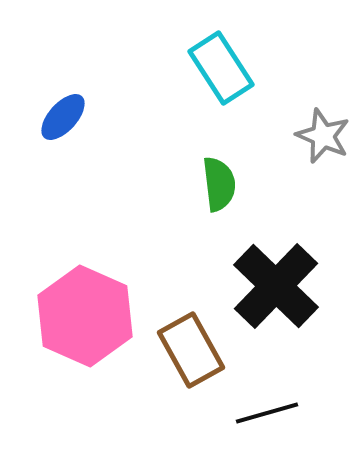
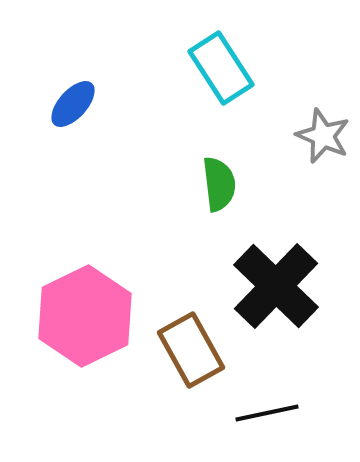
blue ellipse: moved 10 px right, 13 px up
pink hexagon: rotated 10 degrees clockwise
black line: rotated 4 degrees clockwise
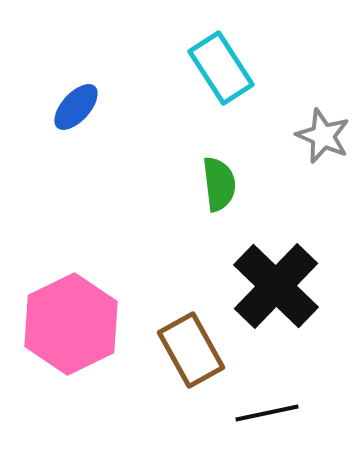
blue ellipse: moved 3 px right, 3 px down
pink hexagon: moved 14 px left, 8 px down
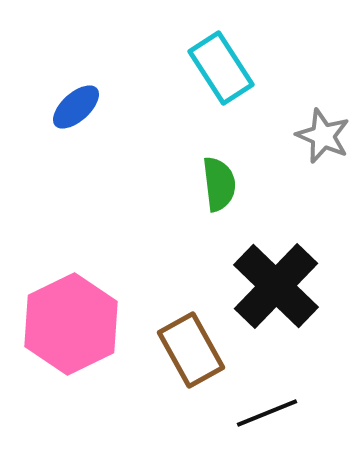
blue ellipse: rotated 6 degrees clockwise
black line: rotated 10 degrees counterclockwise
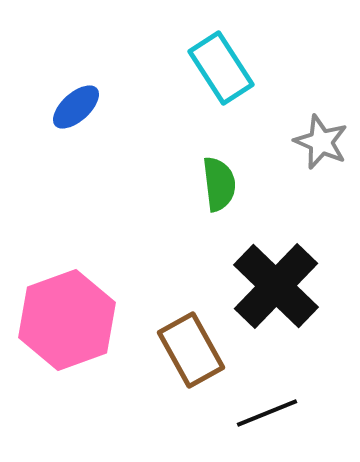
gray star: moved 2 px left, 6 px down
pink hexagon: moved 4 px left, 4 px up; rotated 6 degrees clockwise
